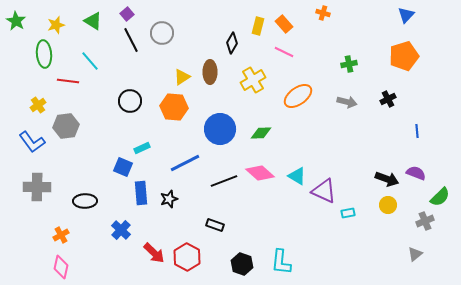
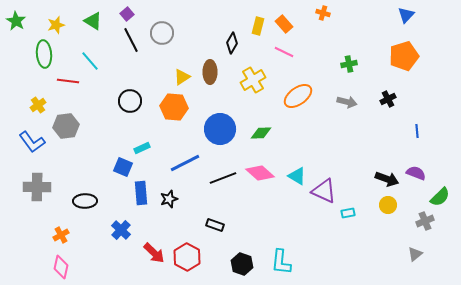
black line at (224, 181): moved 1 px left, 3 px up
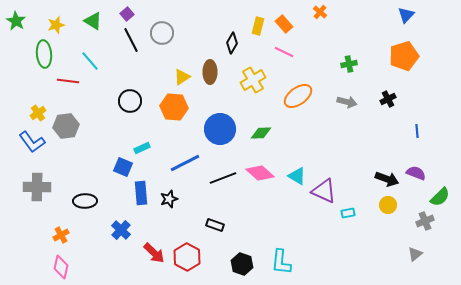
orange cross at (323, 13): moved 3 px left, 1 px up; rotated 24 degrees clockwise
yellow cross at (38, 105): moved 8 px down
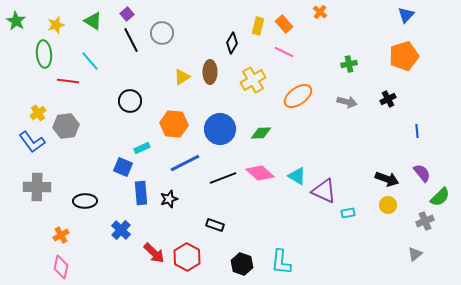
orange hexagon at (174, 107): moved 17 px down
purple semicircle at (416, 173): moved 6 px right; rotated 30 degrees clockwise
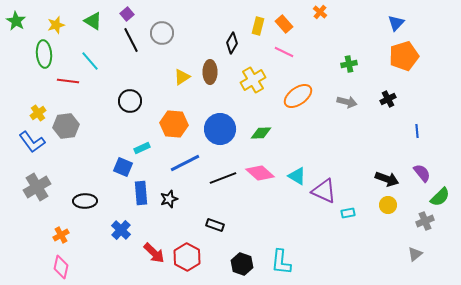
blue triangle at (406, 15): moved 10 px left, 8 px down
gray cross at (37, 187): rotated 32 degrees counterclockwise
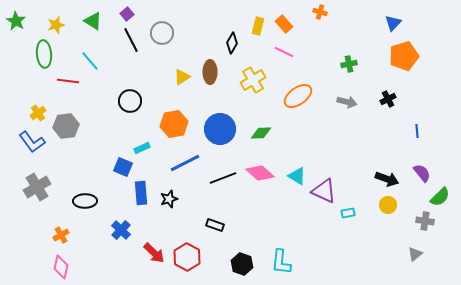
orange cross at (320, 12): rotated 24 degrees counterclockwise
blue triangle at (396, 23): moved 3 px left
orange hexagon at (174, 124): rotated 16 degrees counterclockwise
gray cross at (425, 221): rotated 30 degrees clockwise
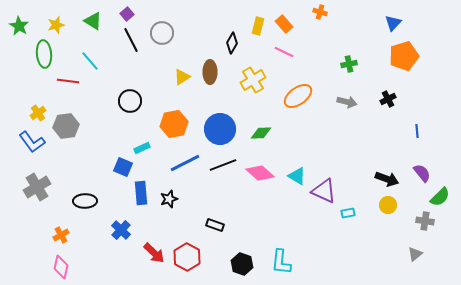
green star at (16, 21): moved 3 px right, 5 px down
black line at (223, 178): moved 13 px up
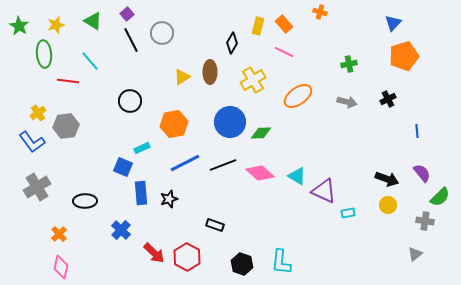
blue circle at (220, 129): moved 10 px right, 7 px up
orange cross at (61, 235): moved 2 px left, 1 px up; rotated 14 degrees counterclockwise
